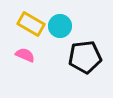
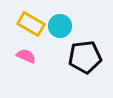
pink semicircle: moved 1 px right, 1 px down
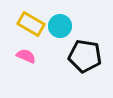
black pentagon: moved 1 px up; rotated 16 degrees clockwise
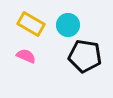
cyan circle: moved 8 px right, 1 px up
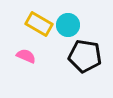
yellow rectangle: moved 8 px right
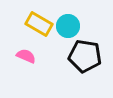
cyan circle: moved 1 px down
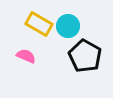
black pentagon: rotated 20 degrees clockwise
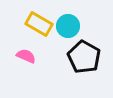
black pentagon: moved 1 px left, 1 px down
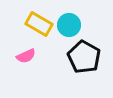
cyan circle: moved 1 px right, 1 px up
pink semicircle: rotated 132 degrees clockwise
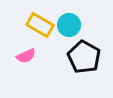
yellow rectangle: moved 1 px right, 1 px down
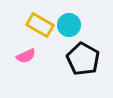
black pentagon: moved 1 px left, 2 px down
